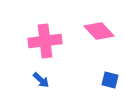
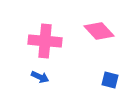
pink cross: rotated 12 degrees clockwise
blue arrow: moved 1 px left, 3 px up; rotated 18 degrees counterclockwise
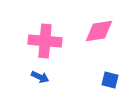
pink diamond: rotated 56 degrees counterclockwise
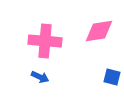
blue square: moved 2 px right, 3 px up
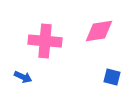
blue arrow: moved 17 px left
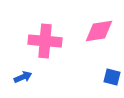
blue arrow: rotated 48 degrees counterclockwise
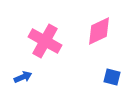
pink diamond: rotated 16 degrees counterclockwise
pink cross: rotated 24 degrees clockwise
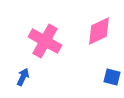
blue arrow: rotated 42 degrees counterclockwise
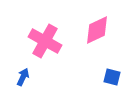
pink diamond: moved 2 px left, 1 px up
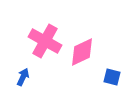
pink diamond: moved 15 px left, 22 px down
